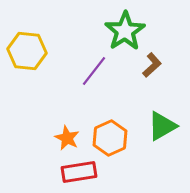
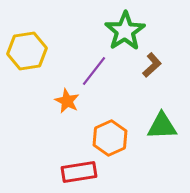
yellow hexagon: rotated 15 degrees counterclockwise
green triangle: rotated 28 degrees clockwise
orange star: moved 37 px up
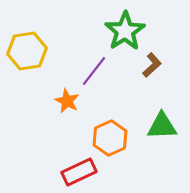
red rectangle: rotated 16 degrees counterclockwise
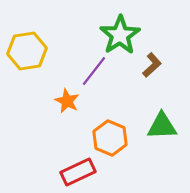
green star: moved 5 px left, 4 px down
orange hexagon: rotated 12 degrees counterclockwise
red rectangle: moved 1 px left
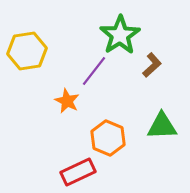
orange hexagon: moved 2 px left
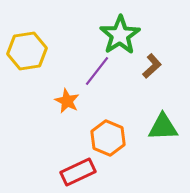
brown L-shape: moved 1 px down
purple line: moved 3 px right
green triangle: moved 1 px right, 1 px down
